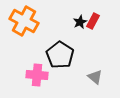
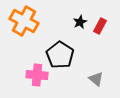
red rectangle: moved 7 px right, 5 px down
gray triangle: moved 1 px right, 2 px down
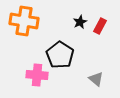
orange cross: rotated 20 degrees counterclockwise
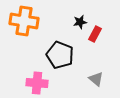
black star: rotated 16 degrees clockwise
red rectangle: moved 5 px left, 8 px down
black pentagon: rotated 12 degrees counterclockwise
pink cross: moved 8 px down
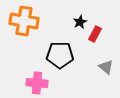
black star: rotated 16 degrees counterclockwise
black pentagon: rotated 20 degrees counterclockwise
gray triangle: moved 10 px right, 12 px up
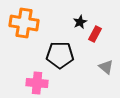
orange cross: moved 2 px down
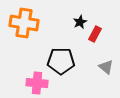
black pentagon: moved 1 px right, 6 px down
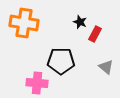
black star: rotated 24 degrees counterclockwise
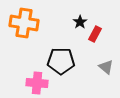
black star: rotated 16 degrees clockwise
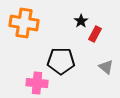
black star: moved 1 px right, 1 px up
